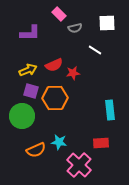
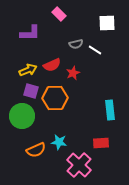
gray semicircle: moved 1 px right, 16 px down
red semicircle: moved 2 px left
red star: rotated 16 degrees counterclockwise
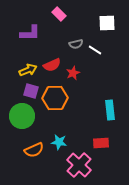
orange semicircle: moved 2 px left
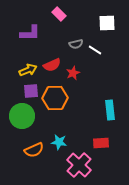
purple square: rotated 21 degrees counterclockwise
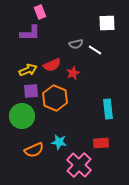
pink rectangle: moved 19 px left, 2 px up; rotated 24 degrees clockwise
orange hexagon: rotated 25 degrees clockwise
cyan rectangle: moved 2 px left, 1 px up
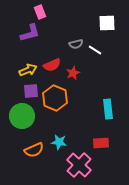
purple L-shape: rotated 15 degrees counterclockwise
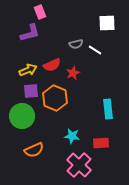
cyan star: moved 13 px right, 6 px up
